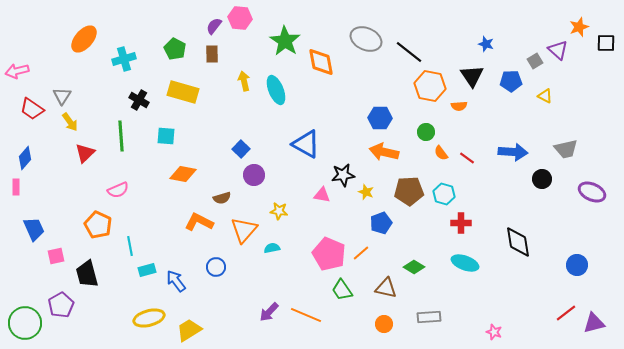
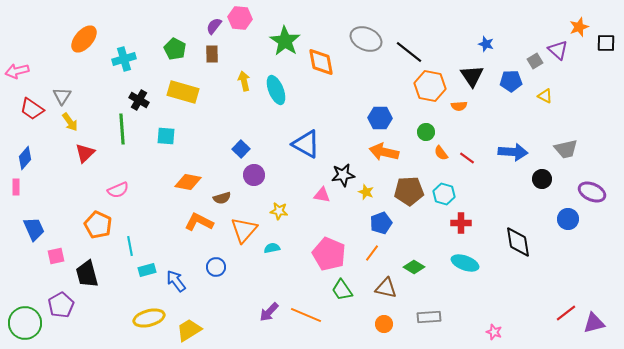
green line at (121, 136): moved 1 px right, 7 px up
orange diamond at (183, 174): moved 5 px right, 8 px down
orange line at (361, 253): moved 11 px right; rotated 12 degrees counterclockwise
blue circle at (577, 265): moved 9 px left, 46 px up
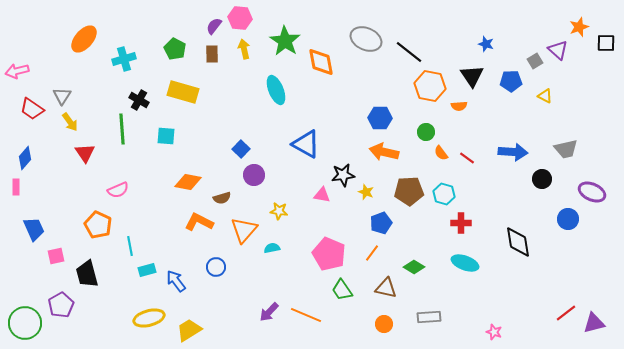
yellow arrow at (244, 81): moved 32 px up
red triangle at (85, 153): rotated 20 degrees counterclockwise
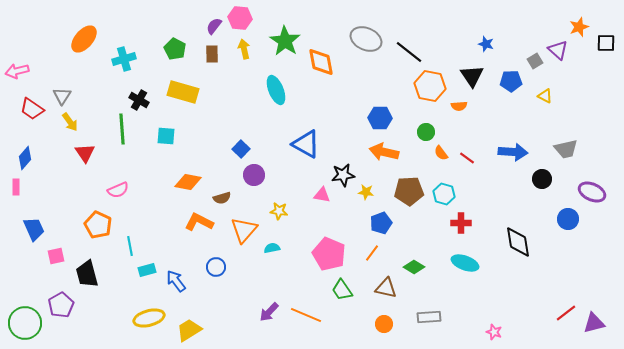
yellow star at (366, 192): rotated 14 degrees counterclockwise
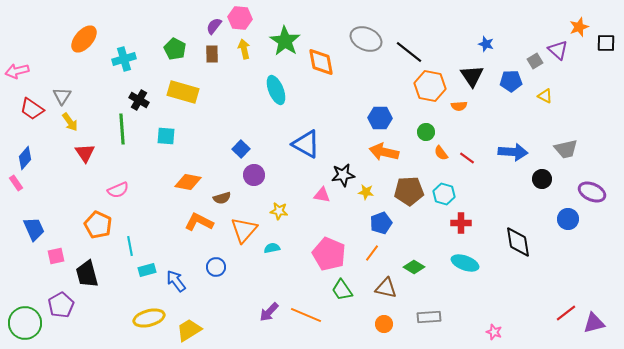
pink rectangle at (16, 187): moved 4 px up; rotated 35 degrees counterclockwise
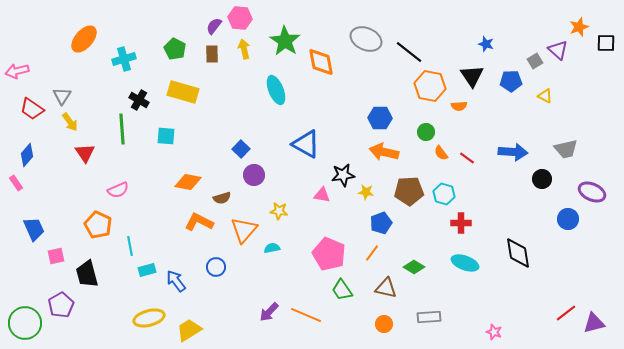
blue diamond at (25, 158): moved 2 px right, 3 px up
black diamond at (518, 242): moved 11 px down
